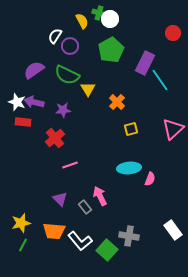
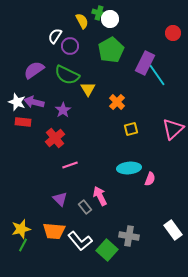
cyan line: moved 3 px left, 5 px up
purple star: rotated 28 degrees counterclockwise
yellow star: moved 6 px down
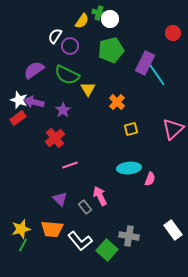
yellow semicircle: rotated 63 degrees clockwise
green pentagon: rotated 15 degrees clockwise
white star: moved 2 px right, 2 px up
red rectangle: moved 5 px left, 4 px up; rotated 42 degrees counterclockwise
orange trapezoid: moved 2 px left, 2 px up
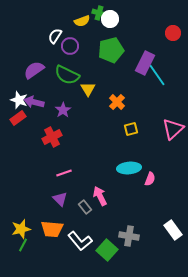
yellow semicircle: rotated 35 degrees clockwise
red cross: moved 3 px left, 1 px up; rotated 12 degrees clockwise
pink line: moved 6 px left, 8 px down
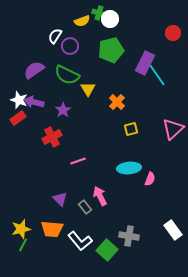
pink line: moved 14 px right, 12 px up
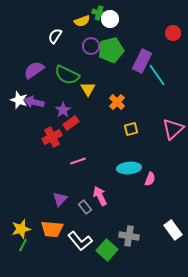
purple circle: moved 21 px right
purple rectangle: moved 3 px left, 2 px up
red rectangle: moved 53 px right, 5 px down
purple triangle: rotated 28 degrees clockwise
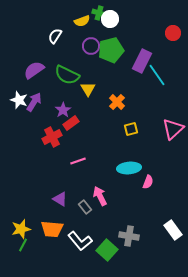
purple arrow: rotated 108 degrees clockwise
pink semicircle: moved 2 px left, 3 px down
purple triangle: rotated 42 degrees counterclockwise
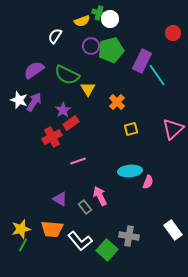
cyan ellipse: moved 1 px right, 3 px down
